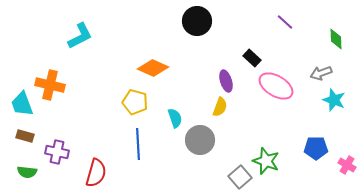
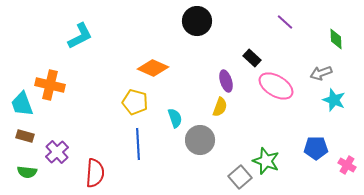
purple cross: rotated 35 degrees clockwise
red semicircle: moved 1 px left; rotated 12 degrees counterclockwise
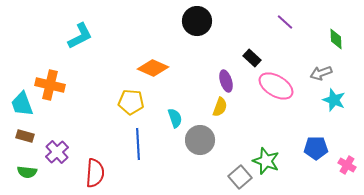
yellow pentagon: moved 4 px left; rotated 10 degrees counterclockwise
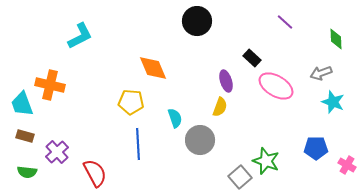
orange diamond: rotated 44 degrees clockwise
cyan star: moved 1 px left, 2 px down
red semicircle: rotated 32 degrees counterclockwise
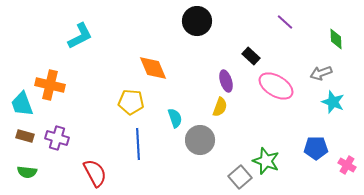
black rectangle: moved 1 px left, 2 px up
purple cross: moved 14 px up; rotated 30 degrees counterclockwise
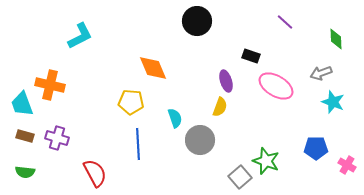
black rectangle: rotated 24 degrees counterclockwise
green semicircle: moved 2 px left
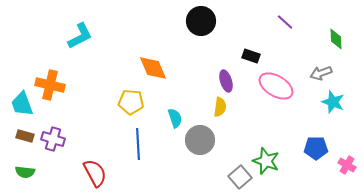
black circle: moved 4 px right
yellow semicircle: rotated 12 degrees counterclockwise
purple cross: moved 4 px left, 1 px down
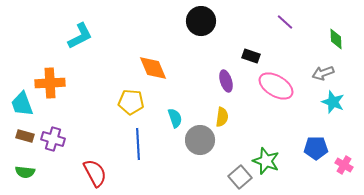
gray arrow: moved 2 px right
orange cross: moved 2 px up; rotated 16 degrees counterclockwise
yellow semicircle: moved 2 px right, 10 px down
pink cross: moved 3 px left
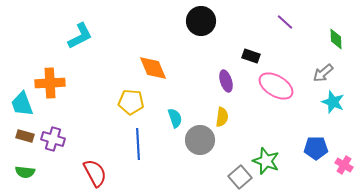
gray arrow: rotated 20 degrees counterclockwise
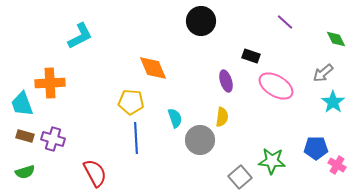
green diamond: rotated 25 degrees counterclockwise
cyan star: rotated 15 degrees clockwise
blue line: moved 2 px left, 6 px up
green star: moved 6 px right; rotated 16 degrees counterclockwise
pink cross: moved 7 px left
green semicircle: rotated 24 degrees counterclockwise
